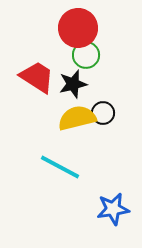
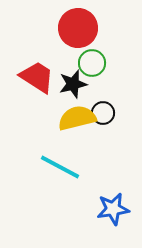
green circle: moved 6 px right, 8 px down
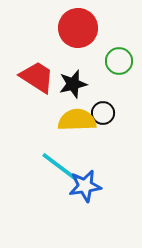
green circle: moved 27 px right, 2 px up
yellow semicircle: moved 2 px down; rotated 12 degrees clockwise
cyan line: rotated 9 degrees clockwise
blue star: moved 28 px left, 23 px up
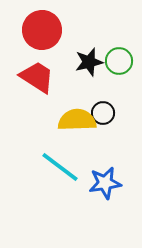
red circle: moved 36 px left, 2 px down
black star: moved 16 px right, 22 px up
blue star: moved 20 px right, 3 px up
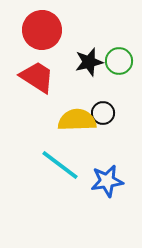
cyan line: moved 2 px up
blue star: moved 2 px right, 2 px up
